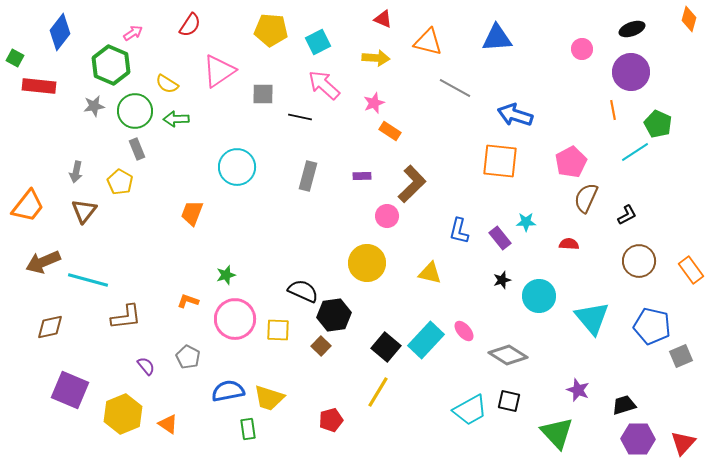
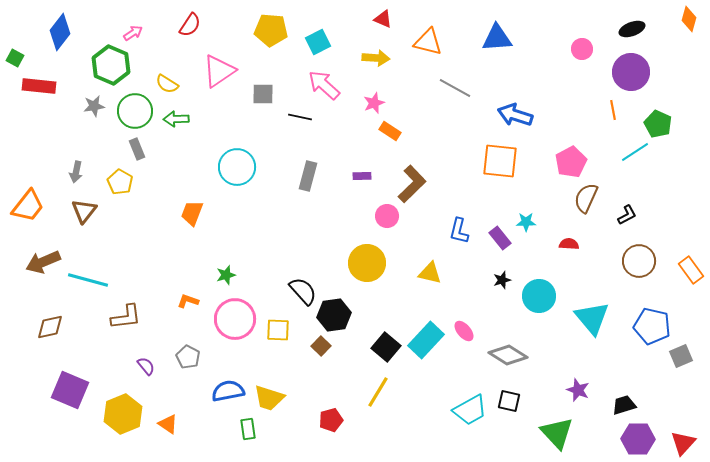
black semicircle at (303, 291): rotated 24 degrees clockwise
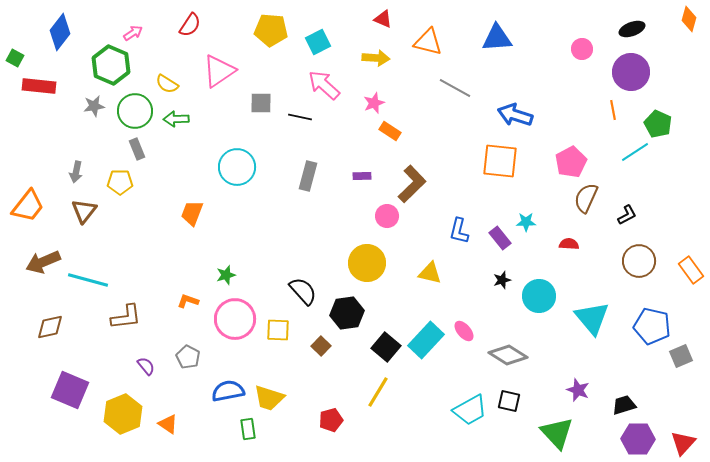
gray square at (263, 94): moved 2 px left, 9 px down
yellow pentagon at (120, 182): rotated 30 degrees counterclockwise
black hexagon at (334, 315): moved 13 px right, 2 px up
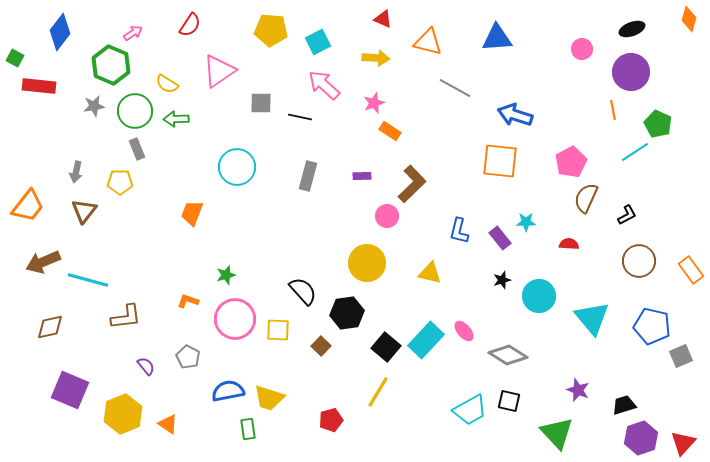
purple hexagon at (638, 439): moved 3 px right, 1 px up; rotated 20 degrees counterclockwise
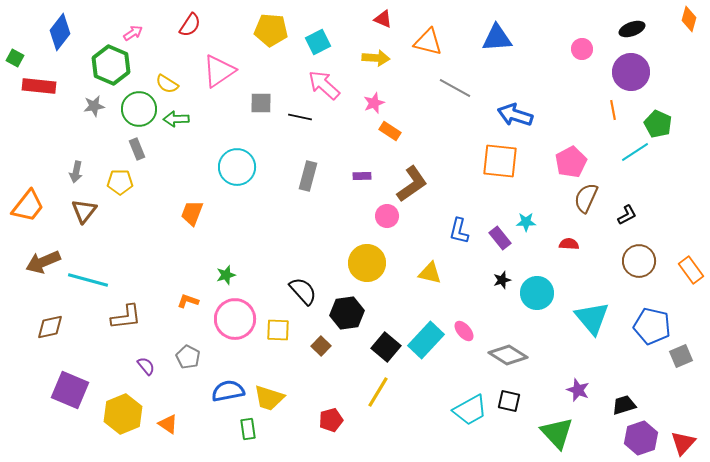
green circle at (135, 111): moved 4 px right, 2 px up
brown L-shape at (412, 184): rotated 9 degrees clockwise
cyan circle at (539, 296): moved 2 px left, 3 px up
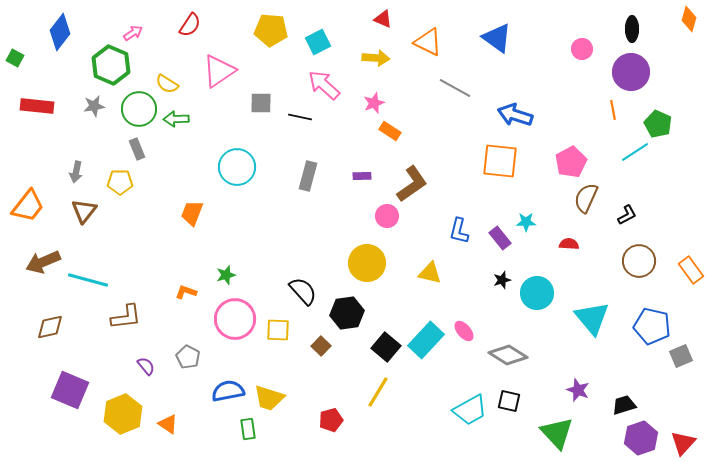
black ellipse at (632, 29): rotated 70 degrees counterclockwise
blue triangle at (497, 38): rotated 40 degrees clockwise
orange triangle at (428, 42): rotated 12 degrees clockwise
red rectangle at (39, 86): moved 2 px left, 20 px down
orange L-shape at (188, 301): moved 2 px left, 9 px up
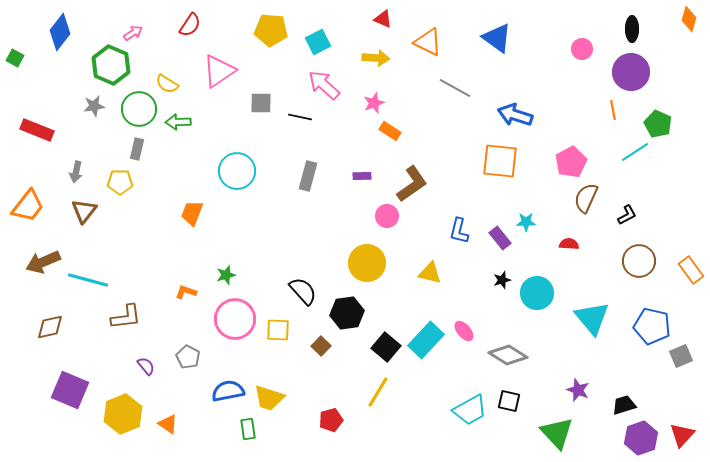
red rectangle at (37, 106): moved 24 px down; rotated 16 degrees clockwise
green arrow at (176, 119): moved 2 px right, 3 px down
gray rectangle at (137, 149): rotated 35 degrees clockwise
cyan circle at (237, 167): moved 4 px down
red triangle at (683, 443): moved 1 px left, 8 px up
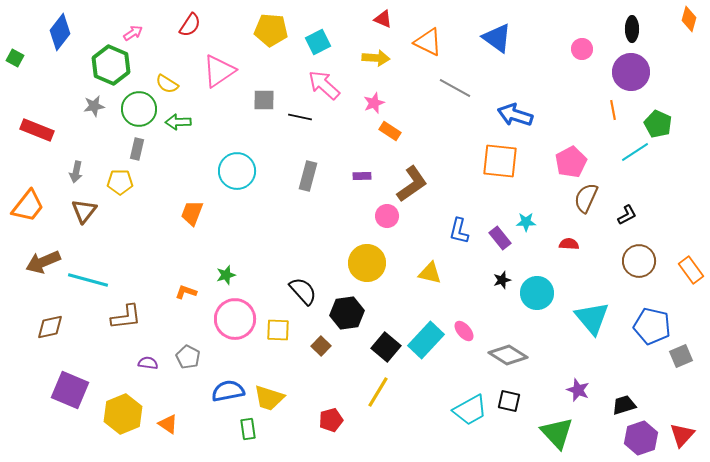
gray square at (261, 103): moved 3 px right, 3 px up
purple semicircle at (146, 366): moved 2 px right, 3 px up; rotated 42 degrees counterclockwise
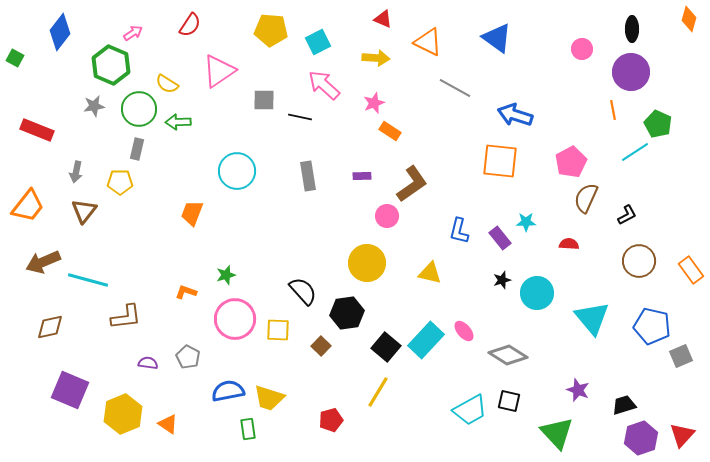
gray rectangle at (308, 176): rotated 24 degrees counterclockwise
